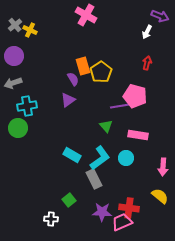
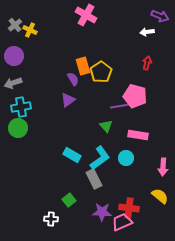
white arrow: rotated 56 degrees clockwise
cyan cross: moved 6 px left, 1 px down
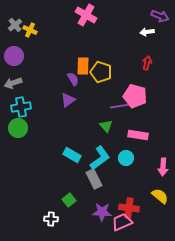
orange rectangle: rotated 18 degrees clockwise
yellow pentagon: rotated 20 degrees counterclockwise
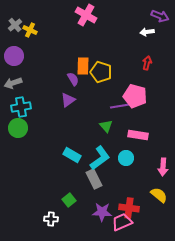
yellow semicircle: moved 1 px left, 1 px up
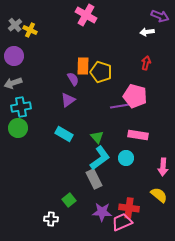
red arrow: moved 1 px left
green triangle: moved 9 px left, 11 px down
cyan rectangle: moved 8 px left, 21 px up
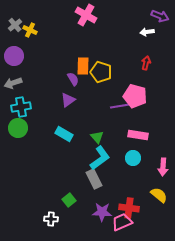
cyan circle: moved 7 px right
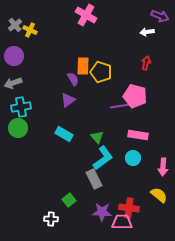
cyan L-shape: moved 3 px right
pink trapezoid: rotated 25 degrees clockwise
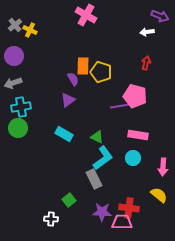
green triangle: rotated 24 degrees counterclockwise
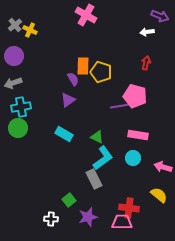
pink arrow: rotated 102 degrees clockwise
purple star: moved 14 px left, 5 px down; rotated 18 degrees counterclockwise
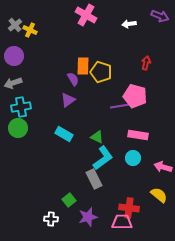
white arrow: moved 18 px left, 8 px up
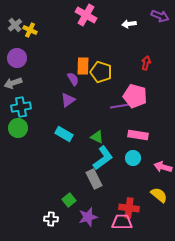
purple circle: moved 3 px right, 2 px down
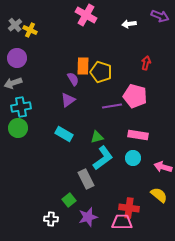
purple line: moved 8 px left
green triangle: rotated 40 degrees counterclockwise
gray rectangle: moved 8 px left
